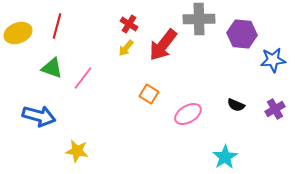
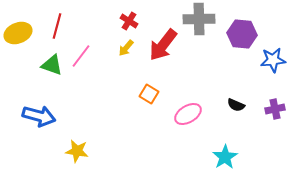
red cross: moved 3 px up
green triangle: moved 3 px up
pink line: moved 2 px left, 22 px up
purple cross: rotated 18 degrees clockwise
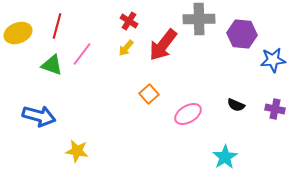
pink line: moved 1 px right, 2 px up
orange square: rotated 18 degrees clockwise
purple cross: rotated 24 degrees clockwise
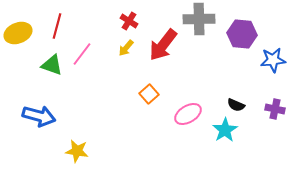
cyan star: moved 27 px up
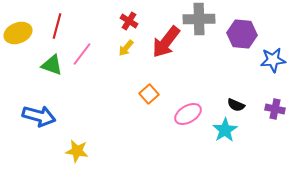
red arrow: moved 3 px right, 3 px up
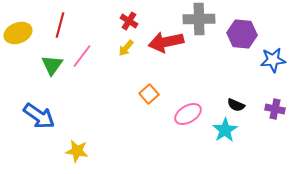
red line: moved 3 px right, 1 px up
red arrow: rotated 40 degrees clockwise
pink line: moved 2 px down
green triangle: rotated 45 degrees clockwise
blue arrow: rotated 20 degrees clockwise
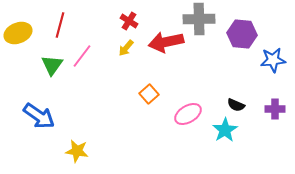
purple cross: rotated 12 degrees counterclockwise
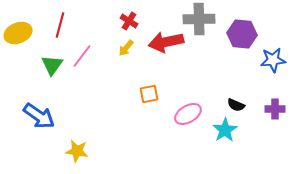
orange square: rotated 30 degrees clockwise
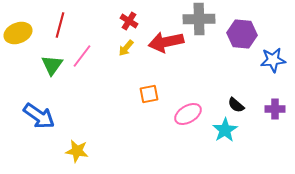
black semicircle: rotated 18 degrees clockwise
